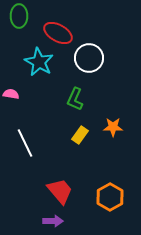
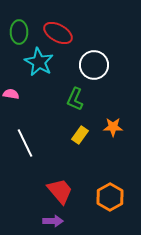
green ellipse: moved 16 px down
white circle: moved 5 px right, 7 px down
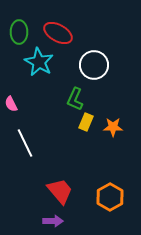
pink semicircle: moved 10 px down; rotated 126 degrees counterclockwise
yellow rectangle: moved 6 px right, 13 px up; rotated 12 degrees counterclockwise
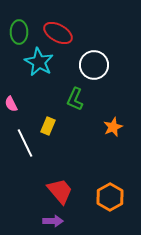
yellow rectangle: moved 38 px left, 4 px down
orange star: rotated 24 degrees counterclockwise
